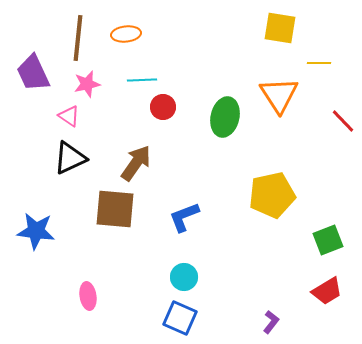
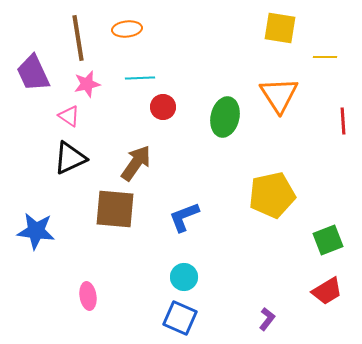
orange ellipse: moved 1 px right, 5 px up
brown line: rotated 15 degrees counterclockwise
yellow line: moved 6 px right, 6 px up
cyan line: moved 2 px left, 2 px up
red line: rotated 40 degrees clockwise
purple L-shape: moved 4 px left, 3 px up
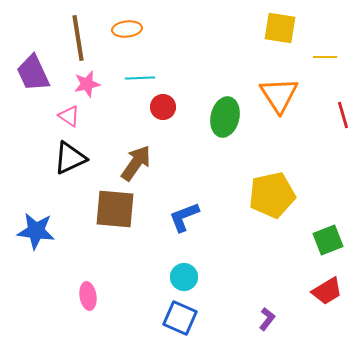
red line: moved 6 px up; rotated 12 degrees counterclockwise
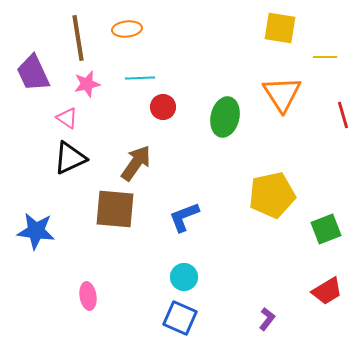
orange triangle: moved 3 px right, 1 px up
pink triangle: moved 2 px left, 2 px down
green square: moved 2 px left, 11 px up
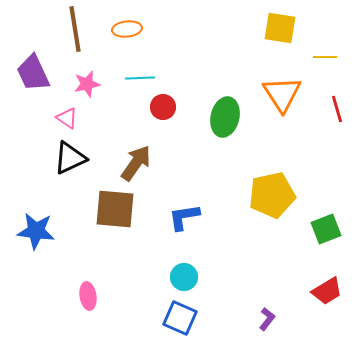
brown line: moved 3 px left, 9 px up
red line: moved 6 px left, 6 px up
blue L-shape: rotated 12 degrees clockwise
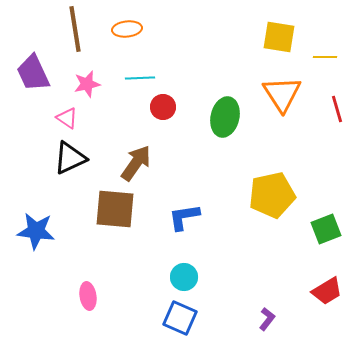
yellow square: moved 1 px left, 9 px down
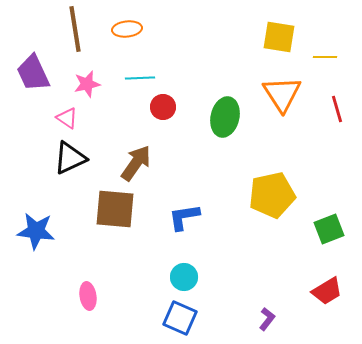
green square: moved 3 px right
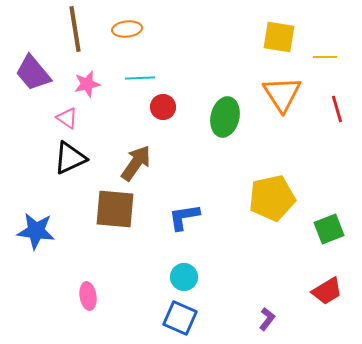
purple trapezoid: rotated 15 degrees counterclockwise
yellow pentagon: moved 3 px down
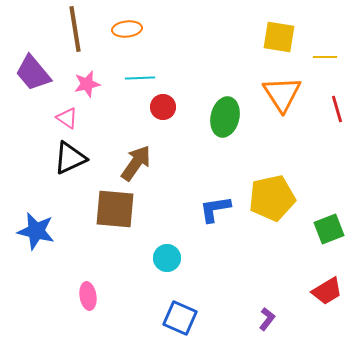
blue L-shape: moved 31 px right, 8 px up
blue star: rotated 6 degrees clockwise
cyan circle: moved 17 px left, 19 px up
